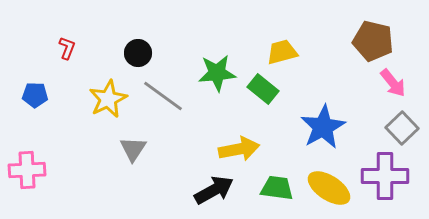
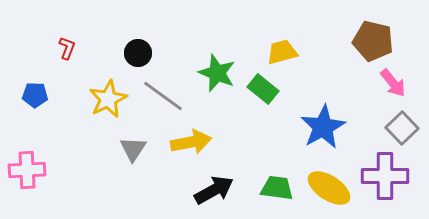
green star: rotated 27 degrees clockwise
yellow arrow: moved 48 px left, 7 px up
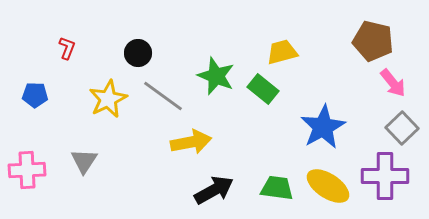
green star: moved 1 px left, 3 px down
gray triangle: moved 49 px left, 12 px down
yellow ellipse: moved 1 px left, 2 px up
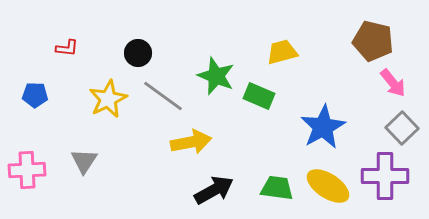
red L-shape: rotated 75 degrees clockwise
green rectangle: moved 4 px left, 7 px down; rotated 16 degrees counterclockwise
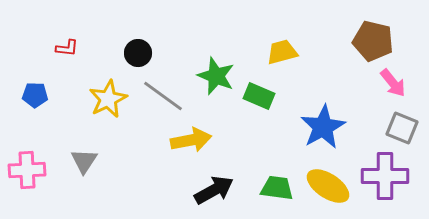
gray square: rotated 24 degrees counterclockwise
yellow arrow: moved 2 px up
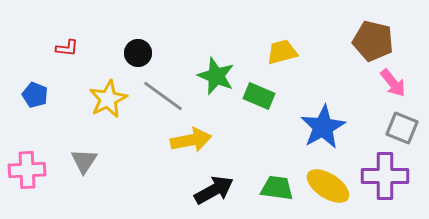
blue pentagon: rotated 20 degrees clockwise
